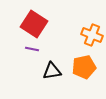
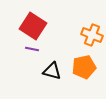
red square: moved 1 px left, 2 px down
black triangle: rotated 24 degrees clockwise
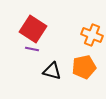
red square: moved 3 px down
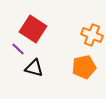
purple line: moved 14 px left; rotated 32 degrees clockwise
black triangle: moved 18 px left, 3 px up
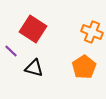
orange cross: moved 3 px up
purple line: moved 7 px left, 2 px down
orange pentagon: rotated 20 degrees counterclockwise
